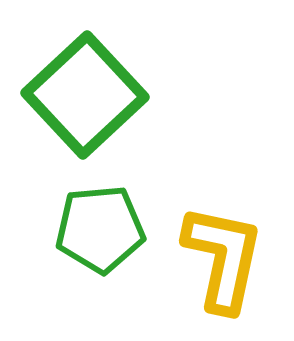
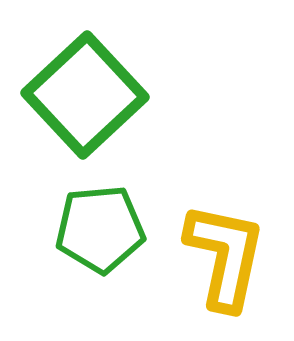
yellow L-shape: moved 2 px right, 2 px up
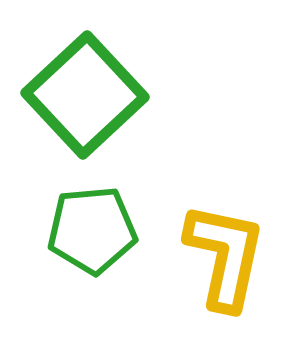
green pentagon: moved 8 px left, 1 px down
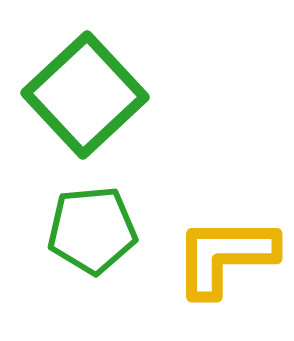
yellow L-shape: rotated 102 degrees counterclockwise
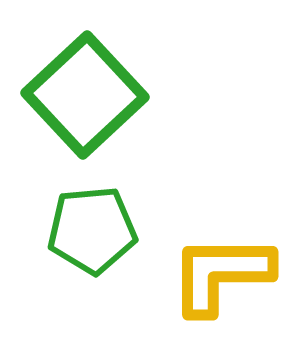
yellow L-shape: moved 4 px left, 18 px down
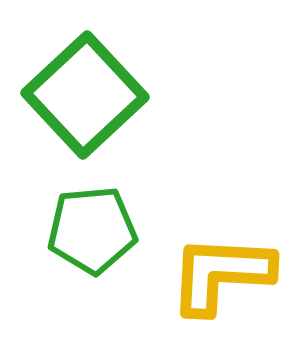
yellow L-shape: rotated 3 degrees clockwise
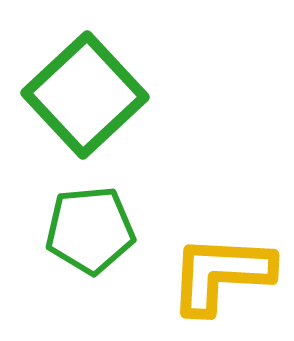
green pentagon: moved 2 px left
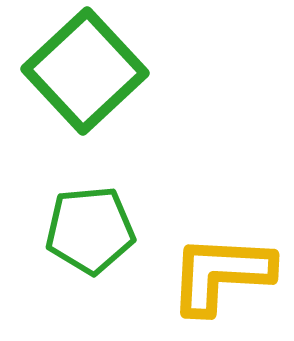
green square: moved 24 px up
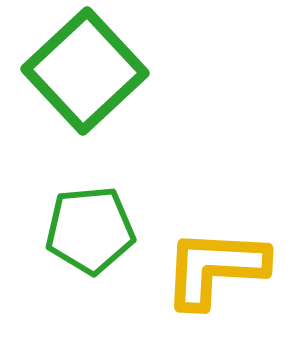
yellow L-shape: moved 6 px left, 6 px up
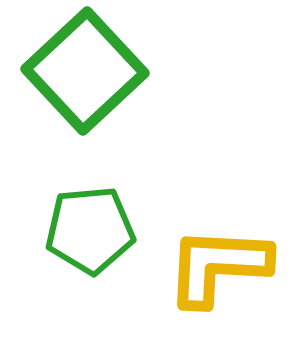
yellow L-shape: moved 3 px right, 2 px up
